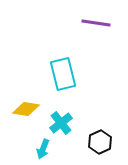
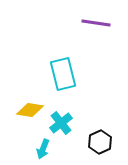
yellow diamond: moved 4 px right, 1 px down
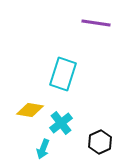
cyan rectangle: rotated 32 degrees clockwise
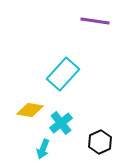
purple line: moved 1 px left, 2 px up
cyan rectangle: rotated 24 degrees clockwise
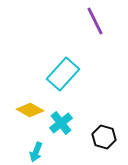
purple line: rotated 56 degrees clockwise
yellow diamond: rotated 20 degrees clockwise
black hexagon: moved 4 px right, 5 px up; rotated 20 degrees counterclockwise
cyan arrow: moved 7 px left, 3 px down
